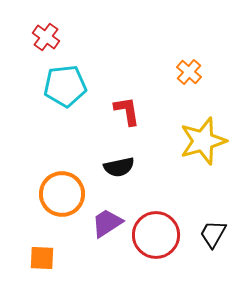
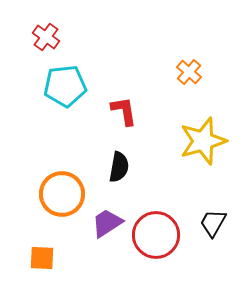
red L-shape: moved 3 px left
black semicircle: rotated 68 degrees counterclockwise
black trapezoid: moved 11 px up
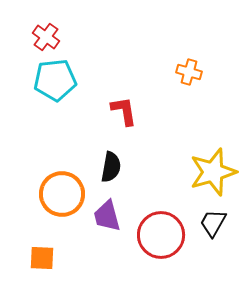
orange cross: rotated 25 degrees counterclockwise
cyan pentagon: moved 10 px left, 6 px up
yellow star: moved 10 px right, 31 px down
black semicircle: moved 8 px left
purple trapezoid: moved 7 px up; rotated 72 degrees counterclockwise
red circle: moved 5 px right
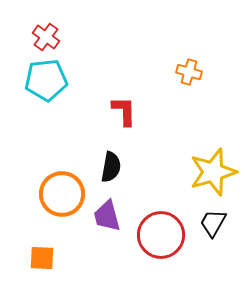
cyan pentagon: moved 9 px left
red L-shape: rotated 8 degrees clockwise
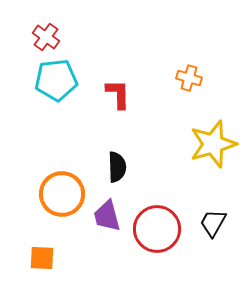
orange cross: moved 6 px down
cyan pentagon: moved 10 px right
red L-shape: moved 6 px left, 17 px up
black semicircle: moved 6 px right; rotated 12 degrees counterclockwise
yellow star: moved 28 px up
red circle: moved 4 px left, 6 px up
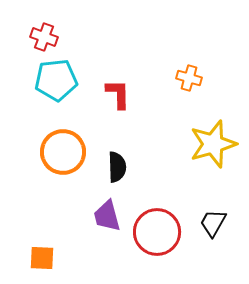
red cross: moved 2 px left; rotated 16 degrees counterclockwise
orange circle: moved 1 px right, 42 px up
red circle: moved 3 px down
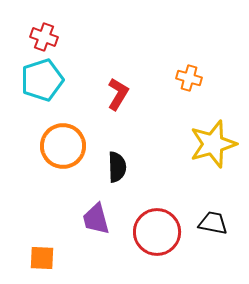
cyan pentagon: moved 14 px left; rotated 12 degrees counterclockwise
red L-shape: rotated 32 degrees clockwise
orange circle: moved 6 px up
purple trapezoid: moved 11 px left, 3 px down
black trapezoid: rotated 72 degrees clockwise
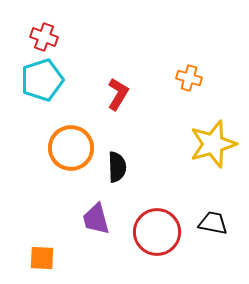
orange circle: moved 8 px right, 2 px down
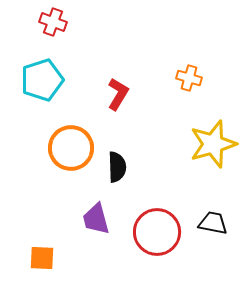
red cross: moved 9 px right, 15 px up
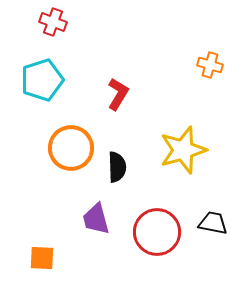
orange cross: moved 21 px right, 13 px up
yellow star: moved 30 px left, 6 px down
